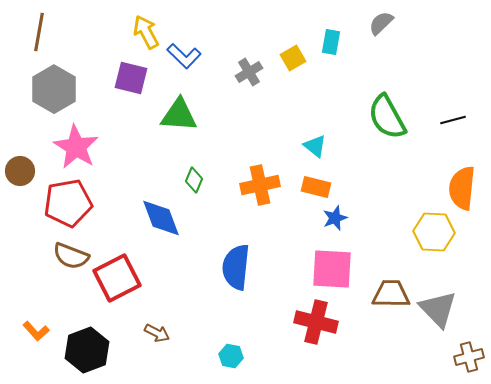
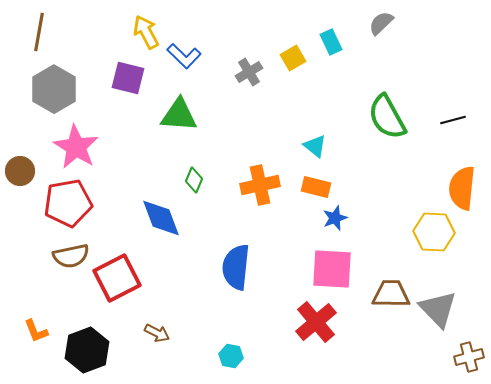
cyan rectangle: rotated 35 degrees counterclockwise
purple square: moved 3 px left
brown semicircle: rotated 33 degrees counterclockwise
red cross: rotated 36 degrees clockwise
orange L-shape: rotated 20 degrees clockwise
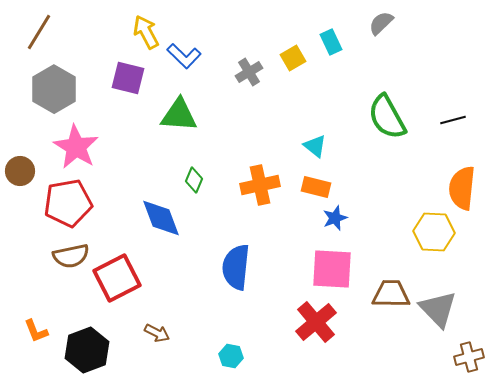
brown line: rotated 21 degrees clockwise
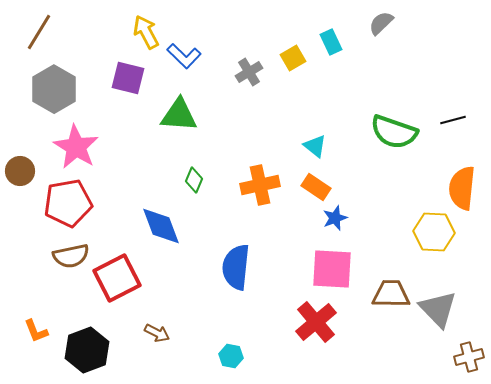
green semicircle: moved 7 px right, 15 px down; rotated 42 degrees counterclockwise
orange rectangle: rotated 20 degrees clockwise
blue diamond: moved 8 px down
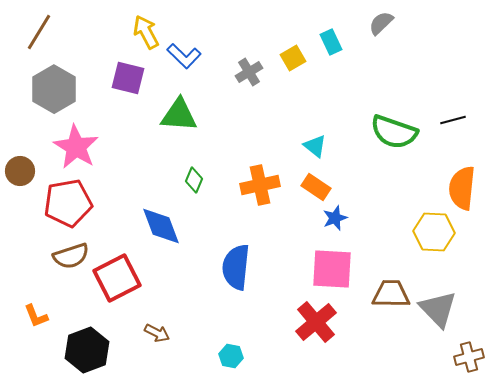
brown semicircle: rotated 6 degrees counterclockwise
orange L-shape: moved 15 px up
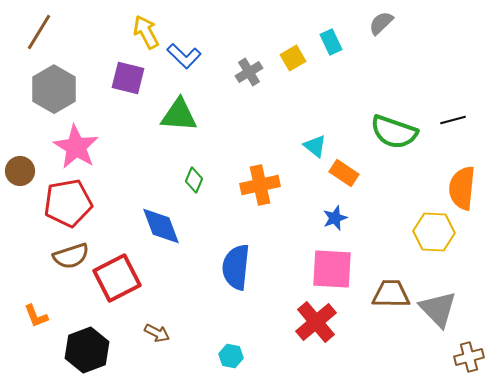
orange rectangle: moved 28 px right, 14 px up
